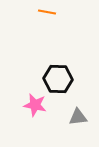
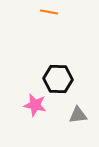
orange line: moved 2 px right
gray triangle: moved 2 px up
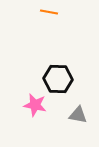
gray triangle: rotated 18 degrees clockwise
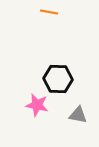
pink star: moved 2 px right
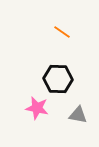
orange line: moved 13 px right, 20 px down; rotated 24 degrees clockwise
pink star: moved 3 px down
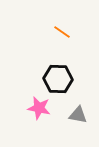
pink star: moved 2 px right
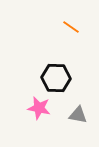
orange line: moved 9 px right, 5 px up
black hexagon: moved 2 px left, 1 px up
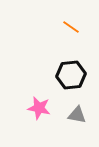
black hexagon: moved 15 px right, 3 px up; rotated 8 degrees counterclockwise
gray triangle: moved 1 px left
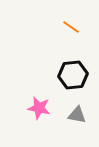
black hexagon: moved 2 px right
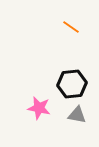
black hexagon: moved 1 px left, 9 px down
